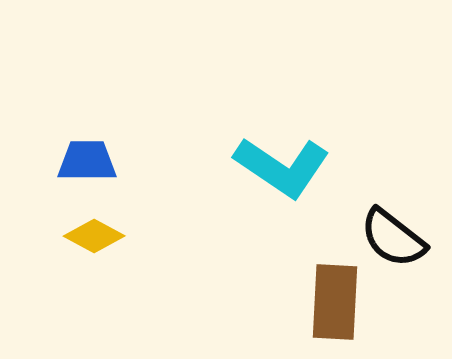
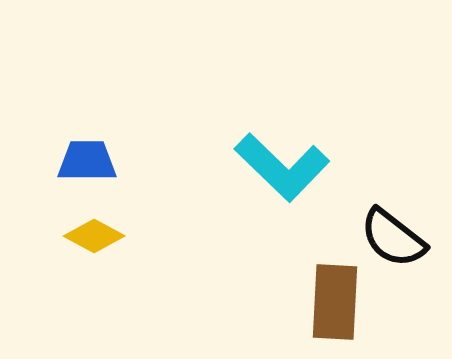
cyan L-shape: rotated 10 degrees clockwise
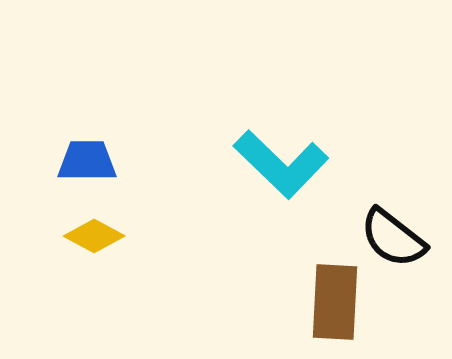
cyan L-shape: moved 1 px left, 3 px up
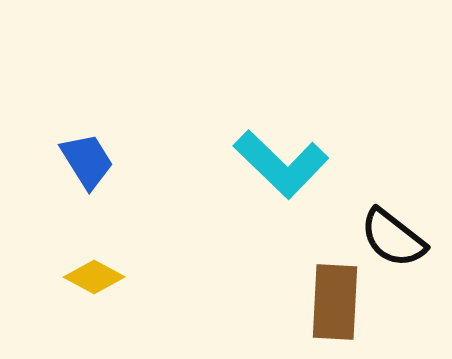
blue trapezoid: rotated 58 degrees clockwise
yellow diamond: moved 41 px down
